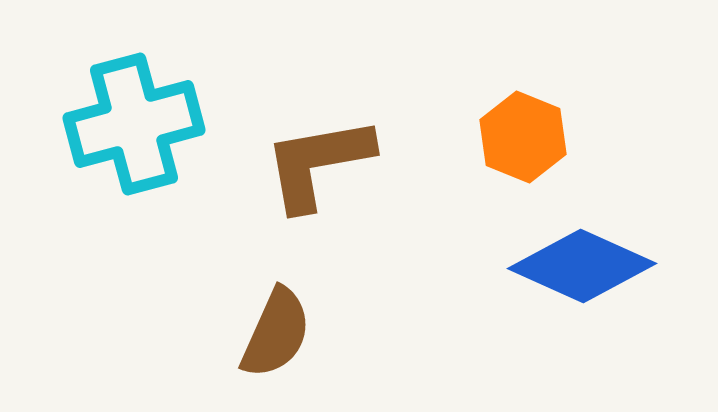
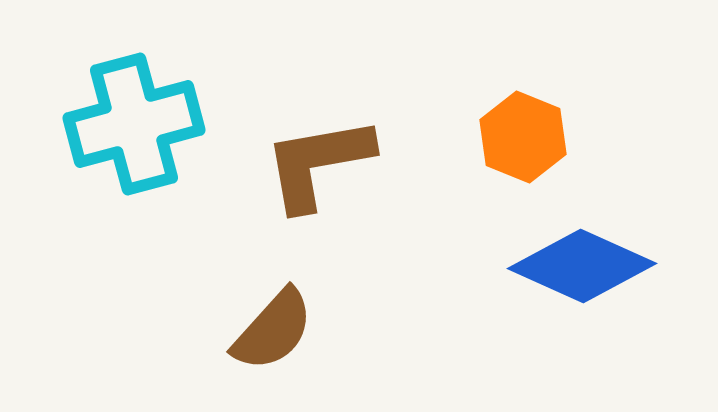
brown semicircle: moved 3 px left, 3 px up; rotated 18 degrees clockwise
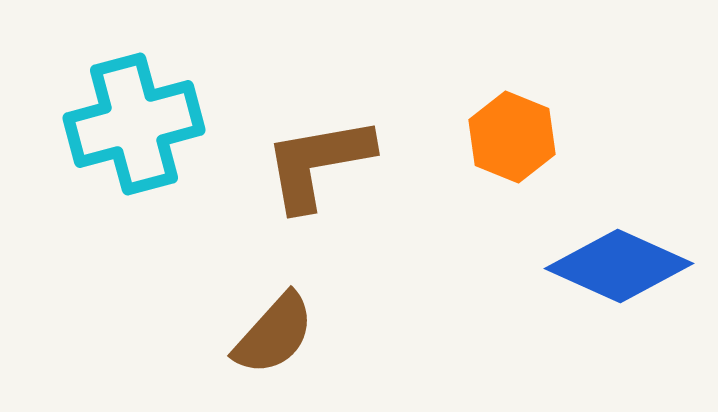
orange hexagon: moved 11 px left
blue diamond: moved 37 px right
brown semicircle: moved 1 px right, 4 px down
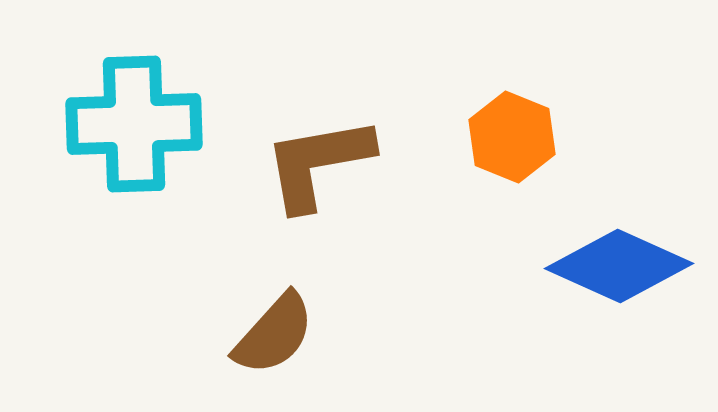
cyan cross: rotated 13 degrees clockwise
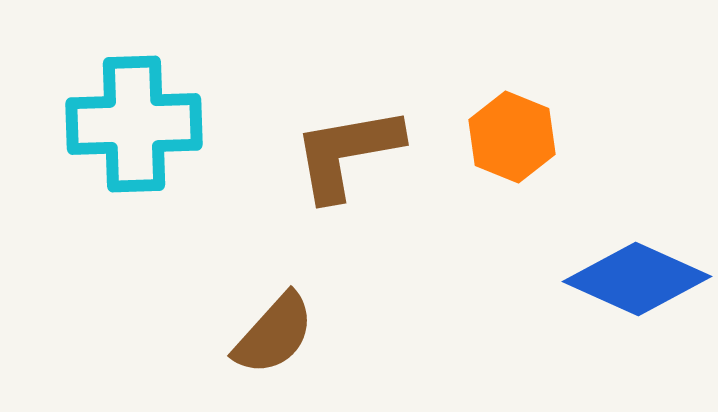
brown L-shape: moved 29 px right, 10 px up
blue diamond: moved 18 px right, 13 px down
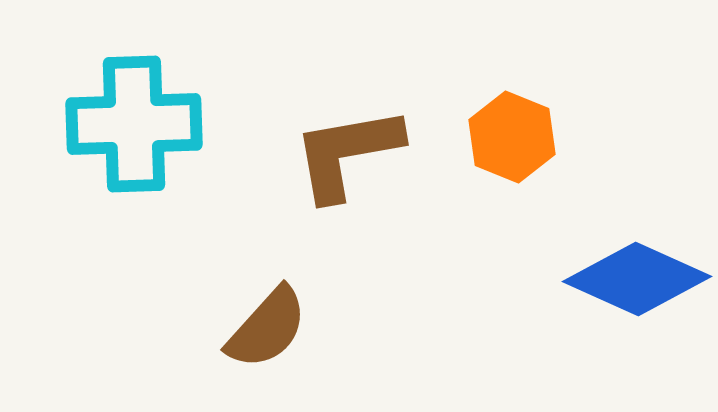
brown semicircle: moved 7 px left, 6 px up
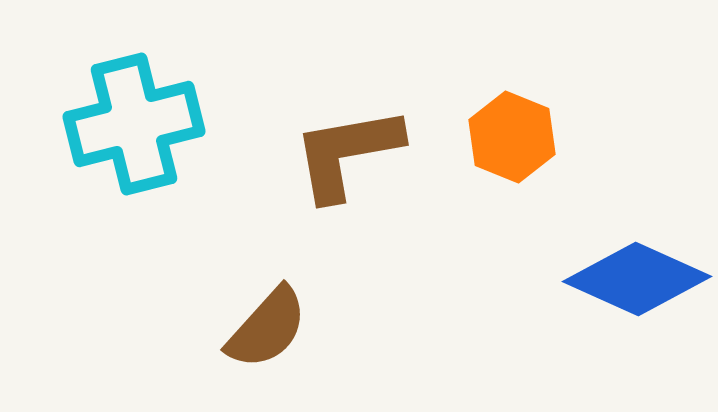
cyan cross: rotated 12 degrees counterclockwise
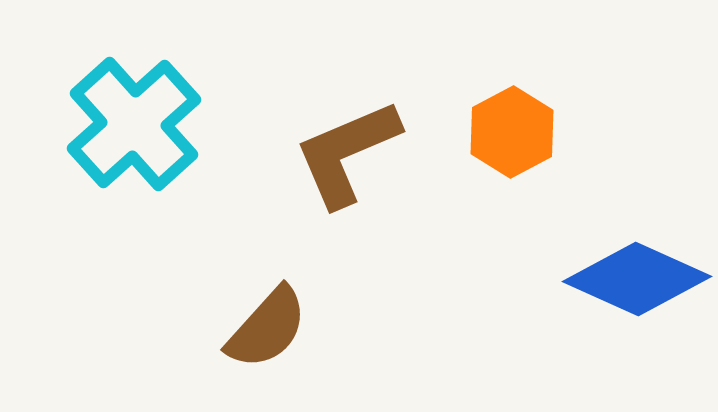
cyan cross: rotated 28 degrees counterclockwise
orange hexagon: moved 5 px up; rotated 10 degrees clockwise
brown L-shape: rotated 13 degrees counterclockwise
